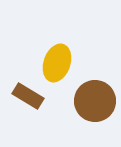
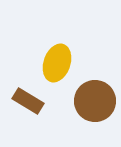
brown rectangle: moved 5 px down
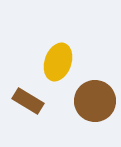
yellow ellipse: moved 1 px right, 1 px up
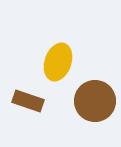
brown rectangle: rotated 12 degrees counterclockwise
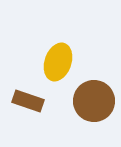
brown circle: moved 1 px left
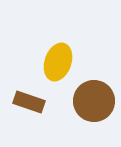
brown rectangle: moved 1 px right, 1 px down
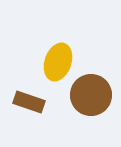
brown circle: moved 3 px left, 6 px up
